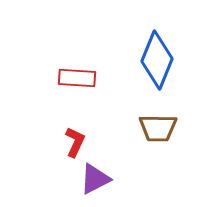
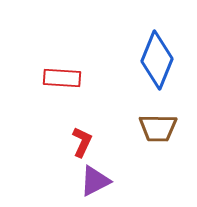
red rectangle: moved 15 px left
red L-shape: moved 7 px right
purple triangle: moved 2 px down
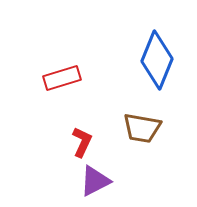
red rectangle: rotated 21 degrees counterclockwise
brown trapezoid: moved 16 px left; rotated 9 degrees clockwise
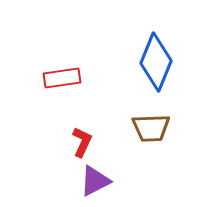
blue diamond: moved 1 px left, 2 px down
red rectangle: rotated 9 degrees clockwise
brown trapezoid: moved 9 px right; rotated 12 degrees counterclockwise
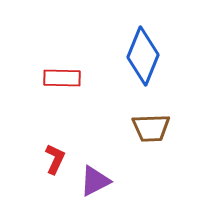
blue diamond: moved 13 px left, 6 px up
red rectangle: rotated 9 degrees clockwise
red L-shape: moved 27 px left, 17 px down
